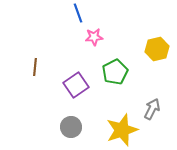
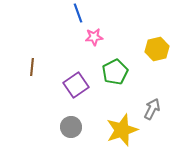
brown line: moved 3 px left
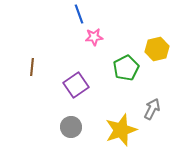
blue line: moved 1 px right, 1 px down
green pentagon: moved 11 px right, 4 px up
yellow star: moved 1 px left
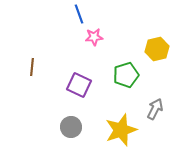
green pentagon: moved 7 px down; rotated 10 degrees clockwise
purple square: moved 3 px right; rotated 30 degrees counterclockwise
gray arrow: moved 3 px right
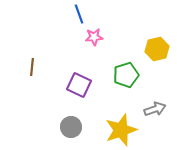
gray arrow: rotated 45 degrees clockwise
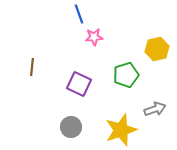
purple square: moved 1 px up
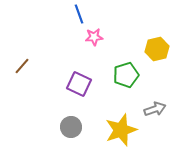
brown line: moved 10 px left, 1 px up; rotated 36 degrees clockwise
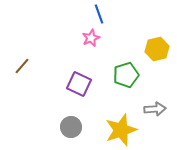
blue line: moved 20 px right
pink star: moved 3 px left, 1 px down; rotated 18 degrees counterclockwise
gray arrow: rotated 15 degrees clockwise
